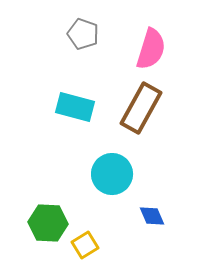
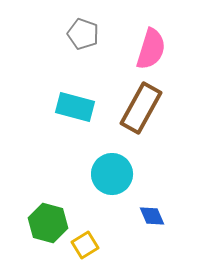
green hexagon: rotated 12 degrees clockwise
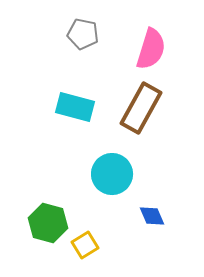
gray pentagon: rotated 8 degrees counterclockwise
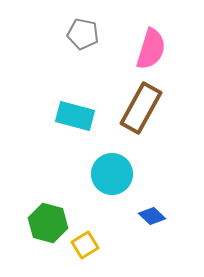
cyan rectangle: moved 9 px down
blue diamond: rotated 24 degrees counterclockwise
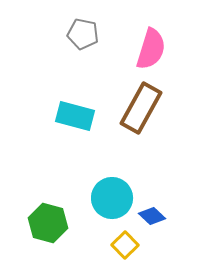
cyan circle: moved 24 px down
yellow square: moved 40 px right; rotated 12 degrees counterclockwise
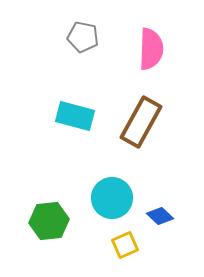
gray pentagon: moved 3 px down
pink semicircle: rotated 15 degrees counterclockwise
brown rectangle: moved 14 px down
blue diamond: moved 8 px right
green hexagon: moved 1 px right, 2 px up; rotated 21 degrees counterclockwise
yellow square: rotated 20 degrees clockwise
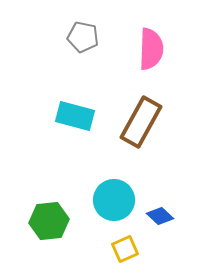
cyan circle: moved 2 px right, 2 px down
yellow square: moved 4 px down
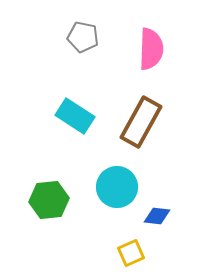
cyan rectangle: rotated 18 degrees clockwise
cyan circle: moved 3 px right, 13 px up
blue diamond: moved 3 px left; rotated 36 degrees counterclockwise
green hexagon: moved 21 px up
yellow square: moved 6 px right, 4 px down
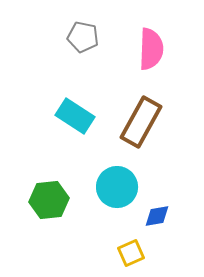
blue diamond: rotated 16 degrees counterclockwise
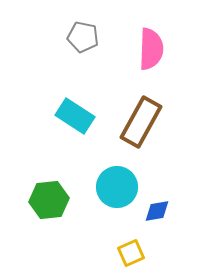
blue diamond: moved 5 px up
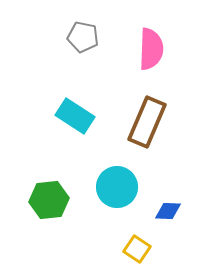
brown rectangle: moved 6 px right; rotated 6 degrees counterclockwise
blue diamond: moved 11 px right; rotated 12 degrees clockwise
yellow square: moved 6 px right, 4 px up; rotated 32 degrees counterclockwise
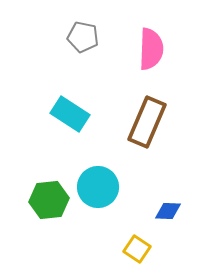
cyan rectangle: moved 5 px left, 2 px up
cyan circle: moved 19 px left
